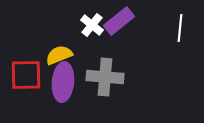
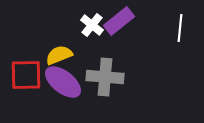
purple ellipse: rotated 57 degrees counterclockwise
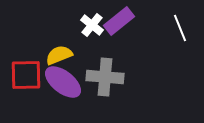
white line: rotated 28 degrees counterclockwise
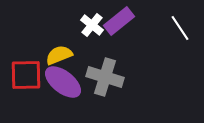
white line: rotated 12 degrees counterclockwise
gray cross: rotated 12 degrees clockwise
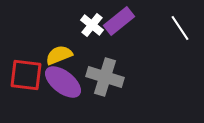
red square: rotated 8 degrees clockwise
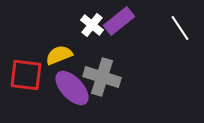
gray cross: moved 3 px left
purple ellipse: moved 9 px right, 6 px down; rotated 9 degrees clockwise
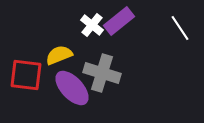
gray cross: moved 4 px up
